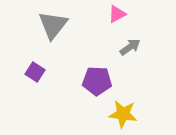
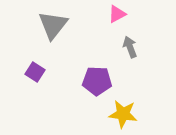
gray arrow: rotated 75 degrees counterclockwise
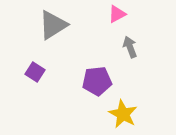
gray triangle: rotated 20 degrees clockwise
purple pentagon: rotated 8 degrees counterclockwise
yellow star: rotated 20 degrees clockwise
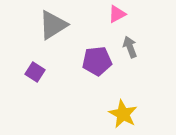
purple pentagon: moved 20 px up
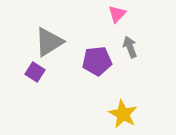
pink triangle: rotated 18 degrees counterclockwise
gray triangle: moved 4 px left, 17 px down
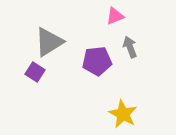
pink triangle: moved 2 px left, 2 px down; rotated 24 degrees clockwise
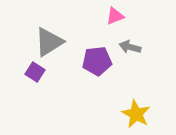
gray arrow: rotated 55 degrees counterclockwise
yellow star: moved 13 px right
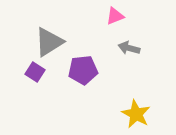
gray arrow: moved 1 px left, 1 px down
purple pentagon: moved 14 px left, 9 px down
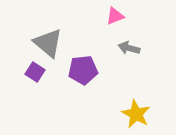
gray triangle: moved 1 px left, 1 px down; rotated 48 degrees counterclockwise
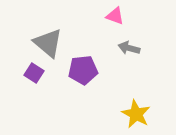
pink triangle: rotated 42 degrees clockwise
purple square: moved 1 px left, 1 px down
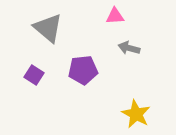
pink triangle: rotated 24 degrees counterclockwise
gray triangle: moved 15 px up
purple square: moved 2 px down
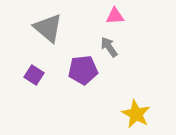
gray arrow: moved 20 px left, 1 px up; rotated 40 degrees clockwise
